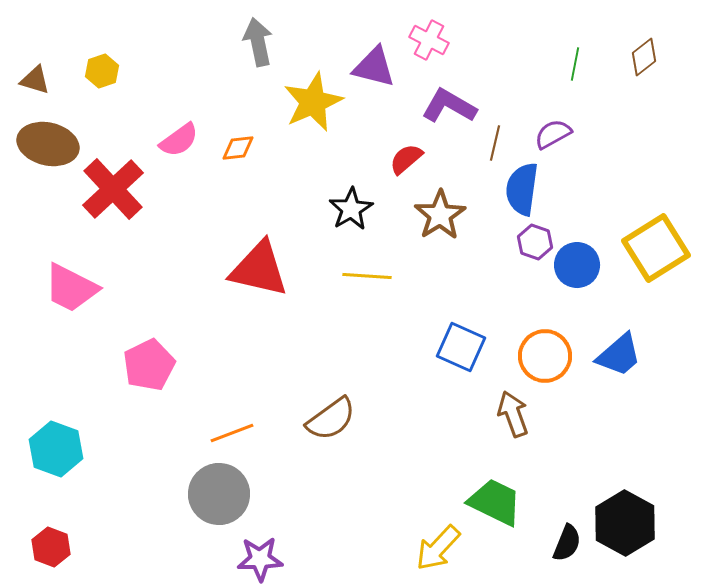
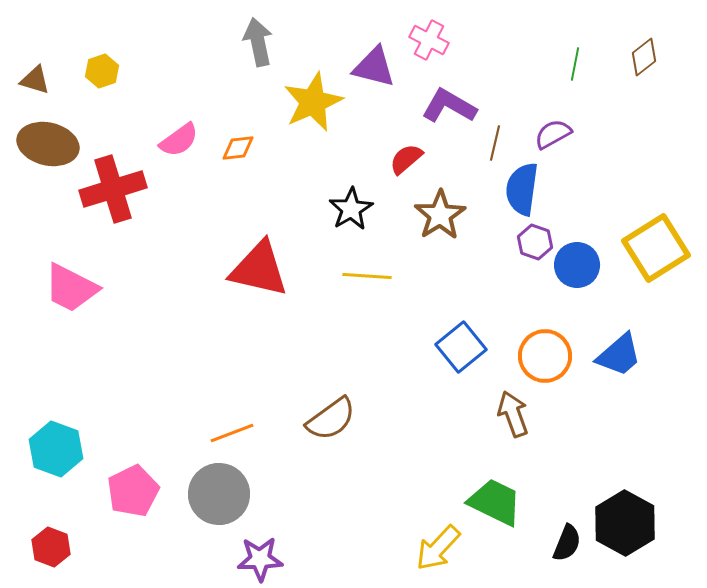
red cross: rotated 26 degrees clockwise
blue square: rotated 27 degrees clockwise
pink pentagon: moved 16 px left, 126 px down
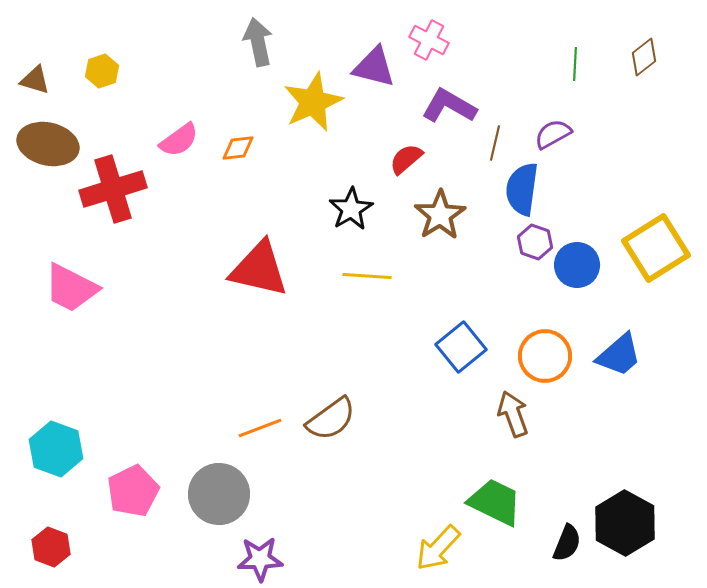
green line: rotated 8 degrees counterclockwise
orange line: moved 28 px right, 5 px up
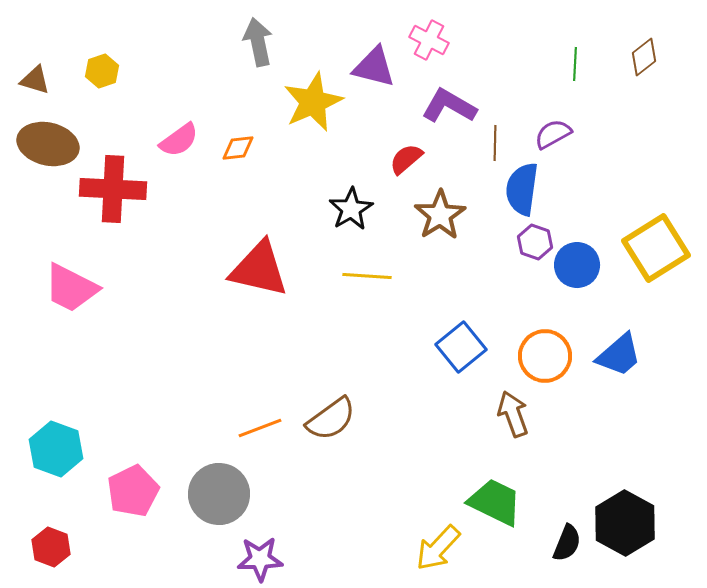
brown line: rotated 12 degrees counterclockwise
red cross: rotated 20 degrees clockwise
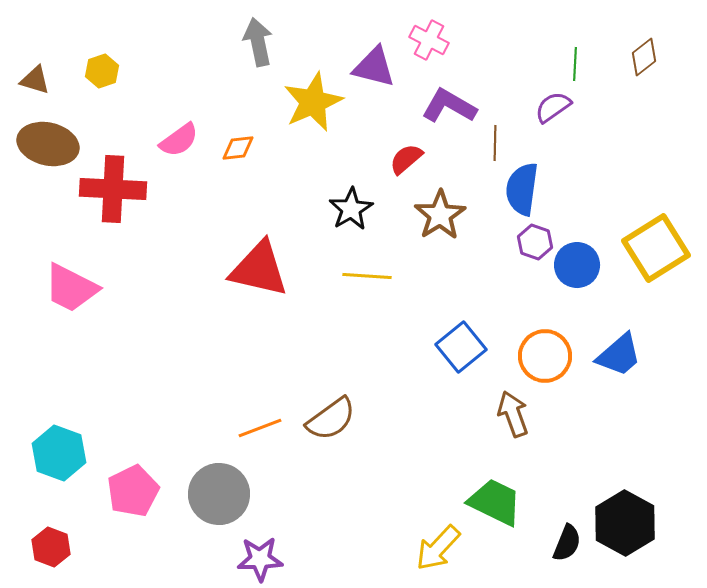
purple semicircle: moved 27 px up; rotated 6 degrees counterclockwise
cyan hexagon: moved 3 px right, 4 px down
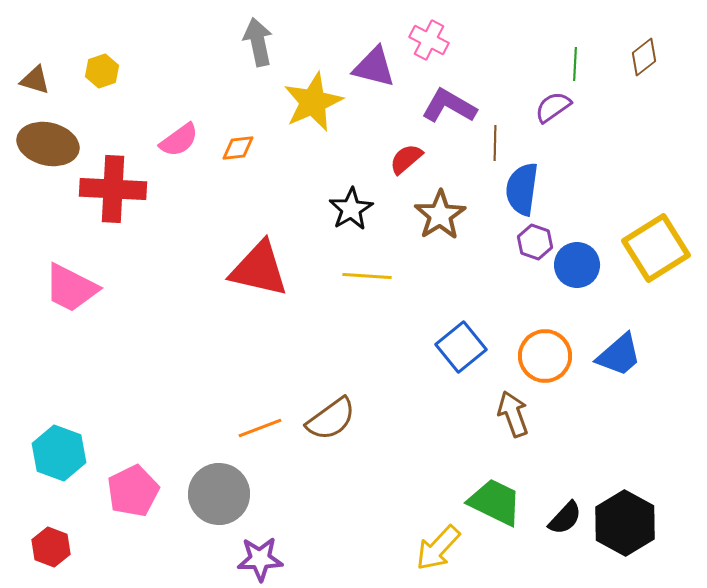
black semicircle: moved 2 px left, 25 px up; rotated 21 degrees clockwise
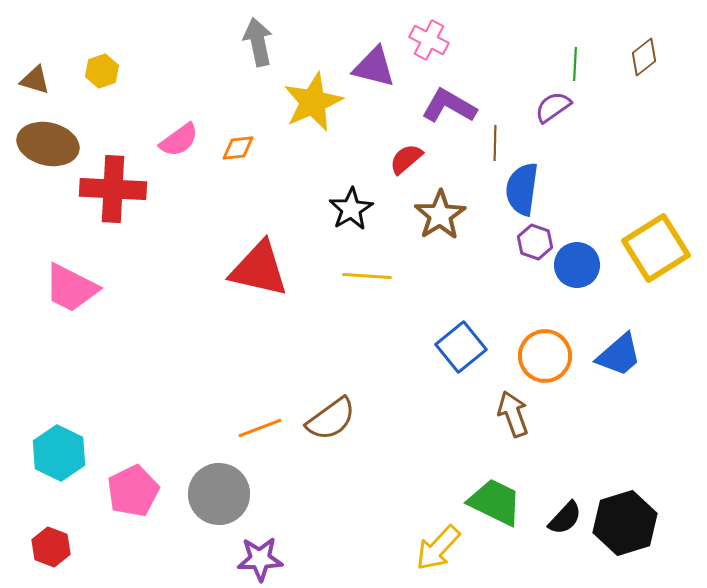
cyan hexagon: rotated 6 degrees clockwise
black hexagon: rotated 14 degrees clockwise
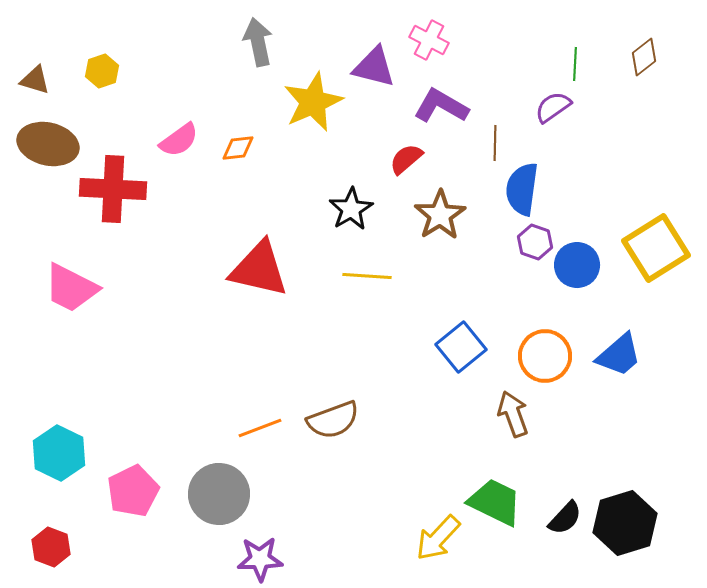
purple L-shape: moved 8 px left
brown semicircle: moved 2 px right, 1 px down; rotated 16 degrees clockwise
yellow arrow: moved 10 px up
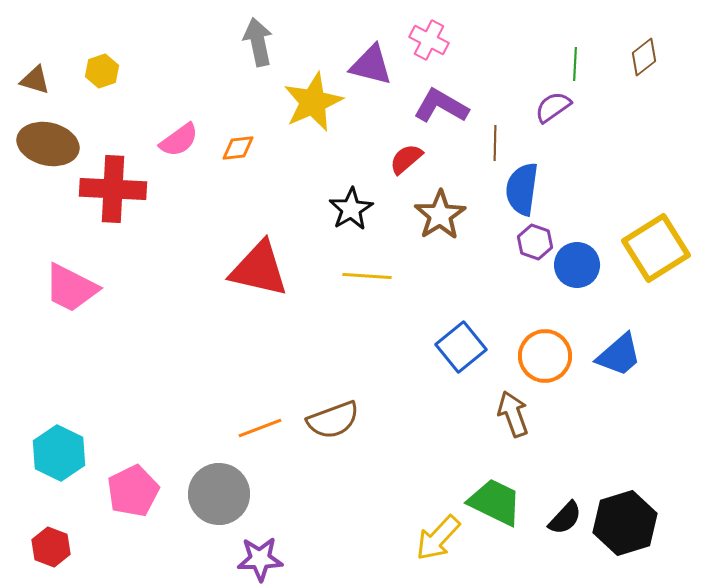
purple triangle: moved 3 px left, 2 px up
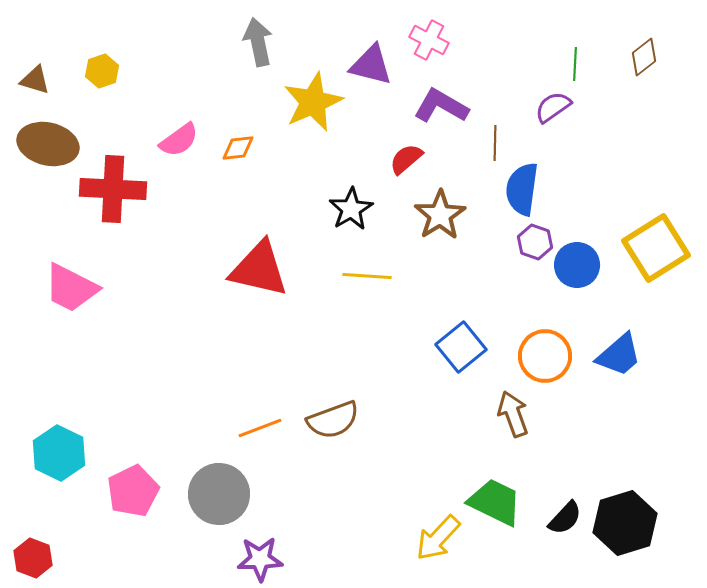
red hexagon: moved 18 px left, 11 px down
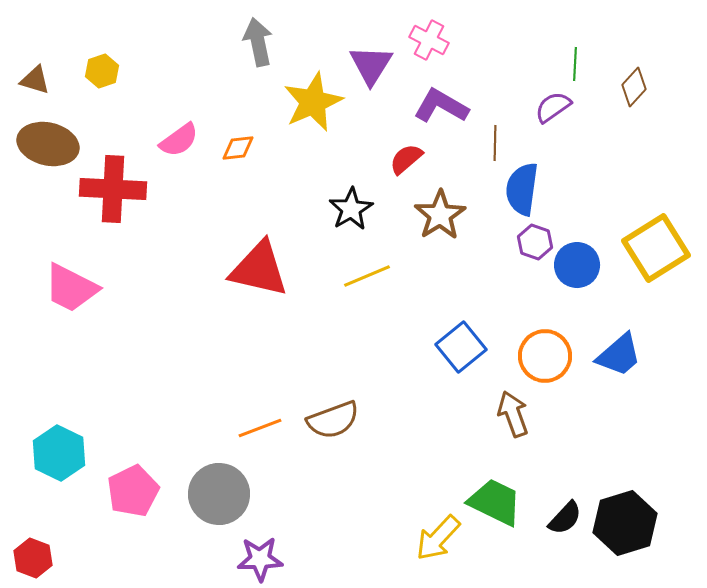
brown diamond: moved 10 px left, 30 px down; rotated 9 degrees counterclockwise
purple triangle: rotated 48 degrees clockwise
yellow line: rotated 27 degrees counterclockwise
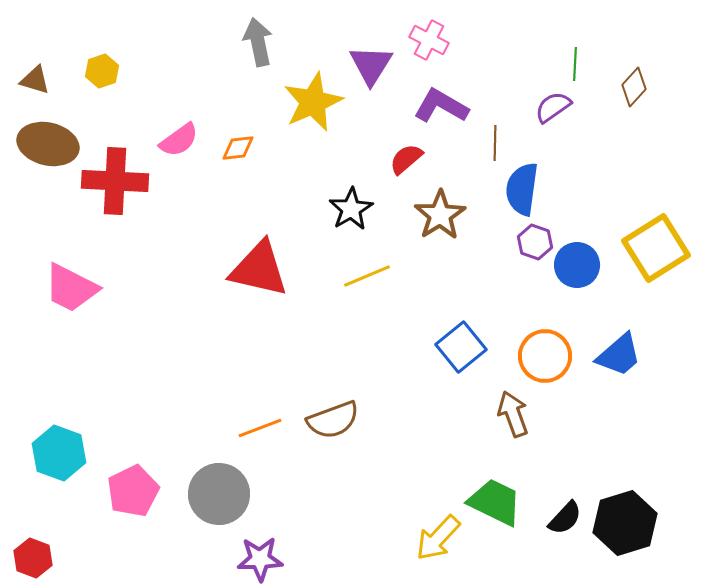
red cross: moved 2 px right, 8 px up
cyan hexagon: rotated 6 degrees counterclockwise
